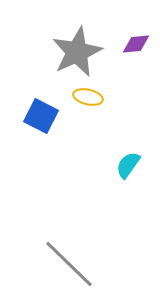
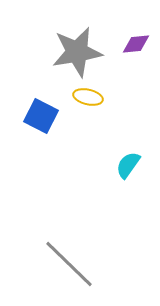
gray star: rotated 15 degrees clockwise
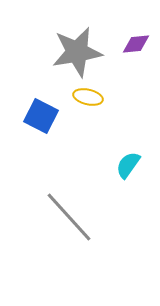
gray line: moved 47 px up; rotated 4 degrees clockwise
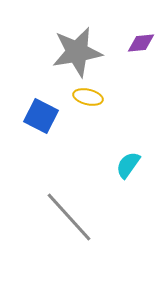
purple diamond: moved 5 px right, 1 px up
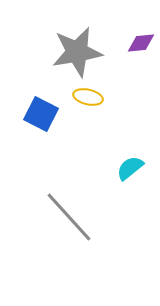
blue square: moved 2 px up
cyan semicircle: moved 2 px right, 3 px down; rotated 16 degrees clockwise
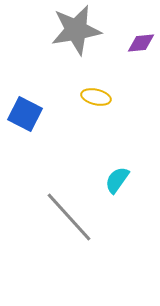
gray star: moved 1 px left, 22 px up
yellow ellipse: moved 8 px right
blue square: moved 16 px left
cyan semicircle: moved 13 px left, 12 px down; rotated 16 degrees counterclockwise
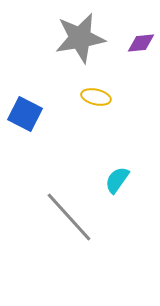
gray star: moved 4 px right, 8 px down
